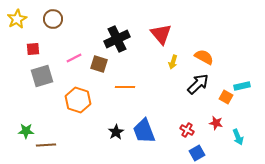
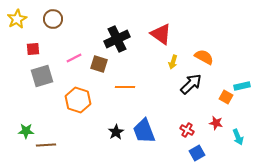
red triangle: rotated 15 degrees counterclockwise
black arrow: moved 7 px left
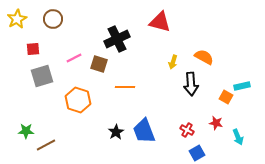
red triangle: moved 1 px left, 12 px up; rotated 20 degrees counterclockwise
black arrow: rotated 130 degrees clockwise
brown line: rotated 24 degrees counterclockwise
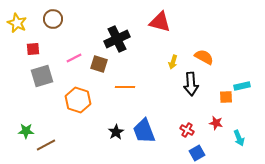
yellow star: moved 4 px down; rotated 18 degrees counterclockwise
orange square: rotated 32 degrees counterclockwise
cyan arrow: moved 1 px right, 1 px down
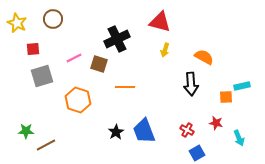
yellow arrow: moved 8 px left, 12 px up
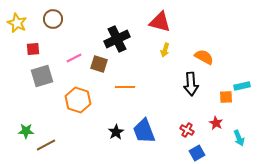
red star: rotated 16 degrees clockwise
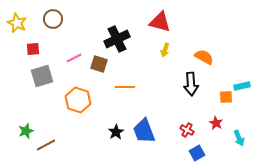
green star: rotated 21 degrees counterclockwise
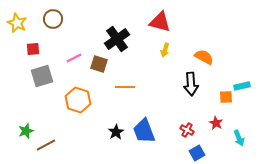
black cross: rotated 10 degrees counterclockwise
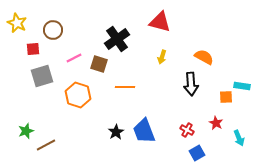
brown circle: moved 11 px down
yellow arrow: moved 3 px left, 7 px down
cyan rectangle: rotated 21 degrees clockwise
orange hexagon: moved 5 px up
